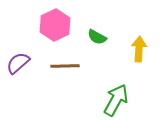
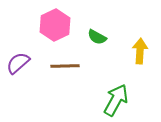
yellow arrow: moved 1 px right, 2 px down
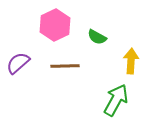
yellow arrow: moved 9 px left, 10 px down
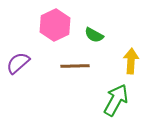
green semicircle: moved 3 px left, 2 px up
brown line: moved 10 px right
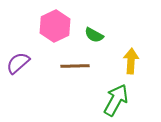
pink hexagon: moved 1 px down
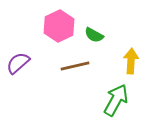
pink hexagon: moved 4 px right
brown line: rotated 12 degrees counterclockwise
